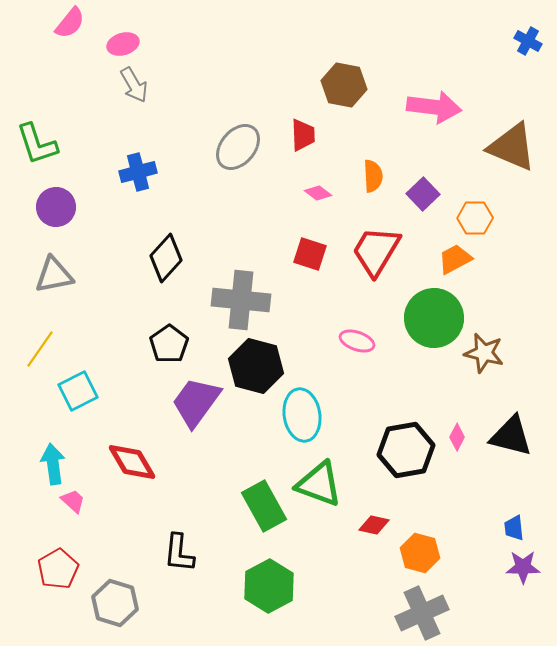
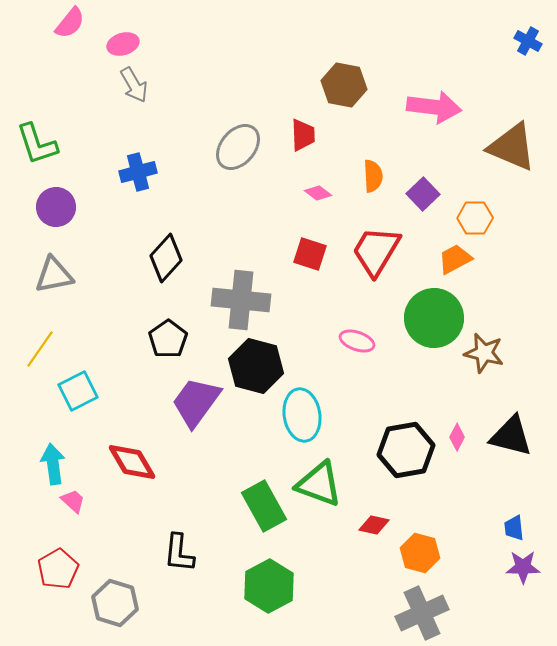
black pentagon at (169, 344): moved 1 px left, 5 px up
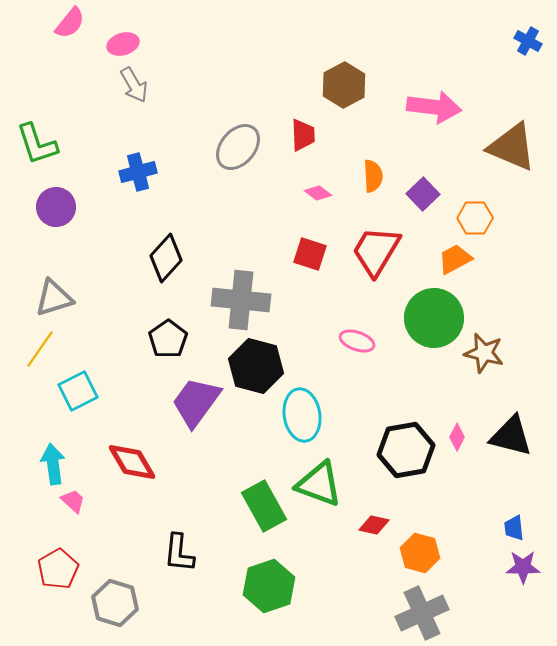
brown hexagon at (344, 85): rotated 21 degrees clockwise
gray triangle at (54, 275): moved 23 px down; rotated 6 degrees counterclockwise
green hexagon at (269, 586): rotated 9 degrees clockwise
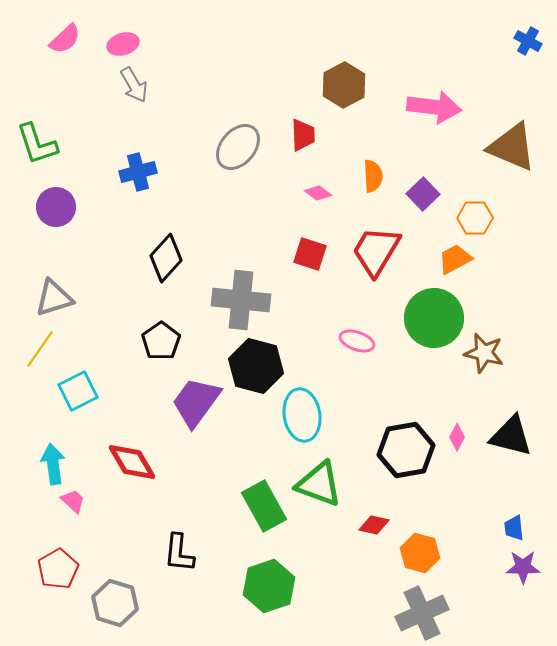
pink semicircle at (70, 23): moved 5 px left, 16 px down; rotated 8 degrees clockwise
black pentagon at (168, 339): moved 7 px left, 2 px down
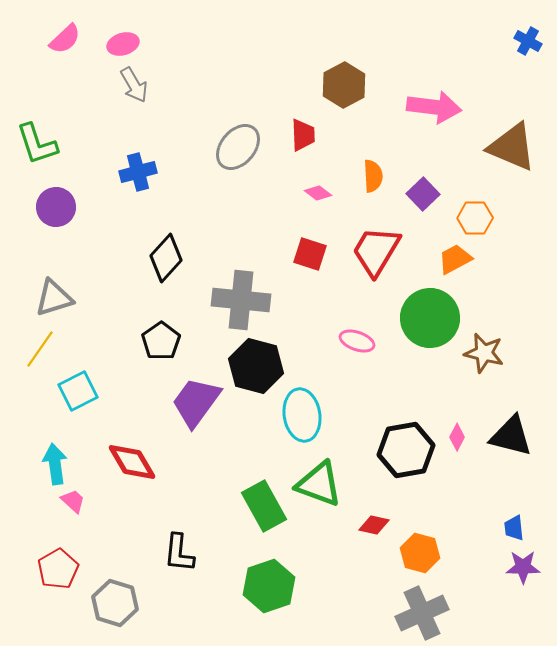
green circle at (434, 318): moved 4 px left
cyan arrow at (53, 464): moved 2 px right
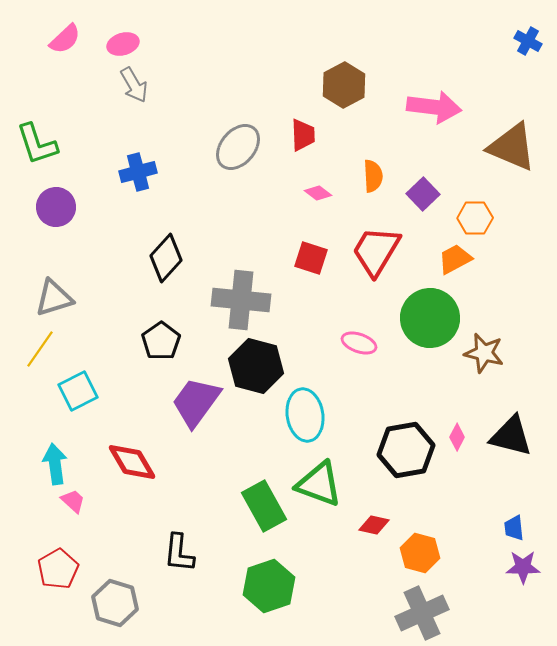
red square at (310, 254): moved 1 px right, 4 px down
pink ellipse at (357, 341): moved 2 px right, 2 px down
cyan ellipse at (302, 415): moved 3 px right
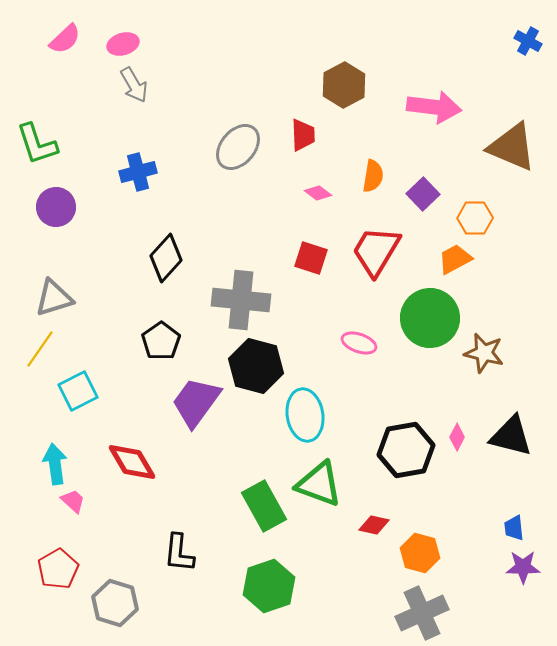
orange semicircle at (373, 176): rotated 12 degrees clockwise
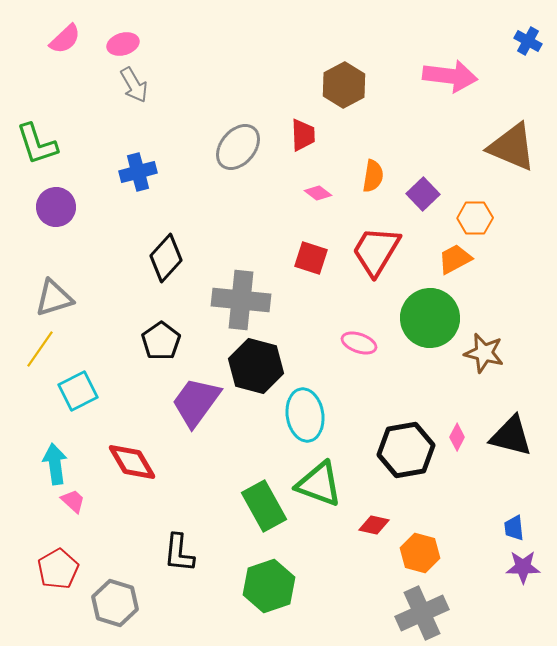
pink arrow at (434, 107): moved 16 px right, 31 px up
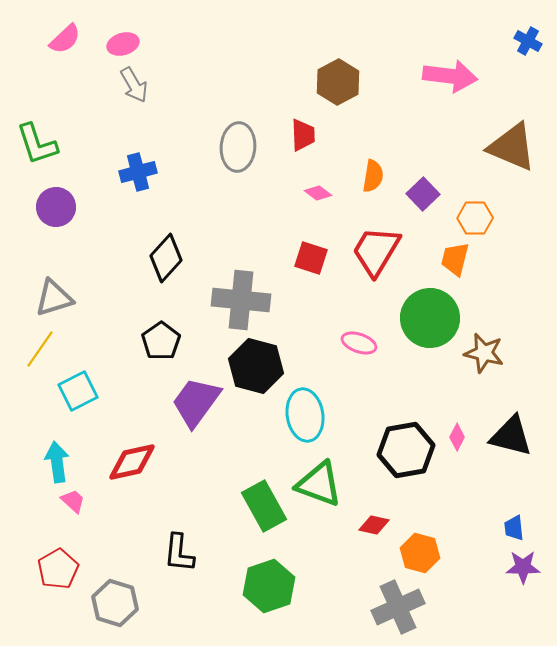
brown hexagon at (344, 85): moved 6 px left, 3 px up
gray ellipse at (238, 147): rotated 36 degrees counterclockwise
orange trapezoid at (455, 259): rotated 48 degrees counterclockwise
red diamond at (132, 462): rotated 72 degrees counterclockwise
cyan arrow at (55, 464): moved 2 px right, 2 px up
gray cross at (422, 613): moved 24 px left, 6 px up
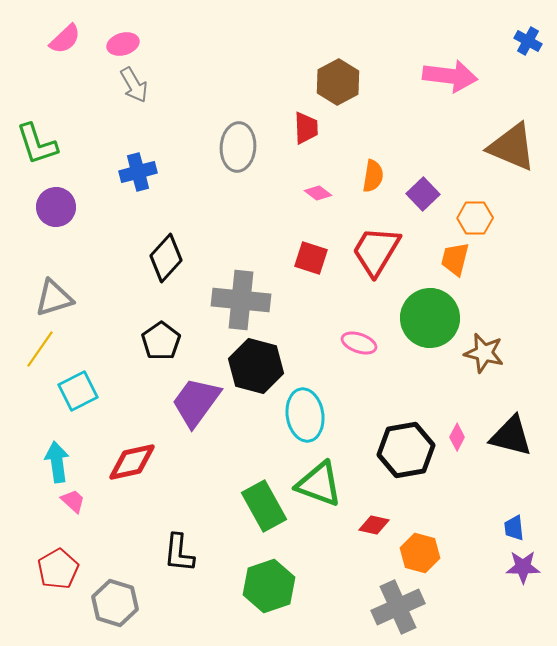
red trapezoid at (303, 135): moved 3 px right, 7 px up
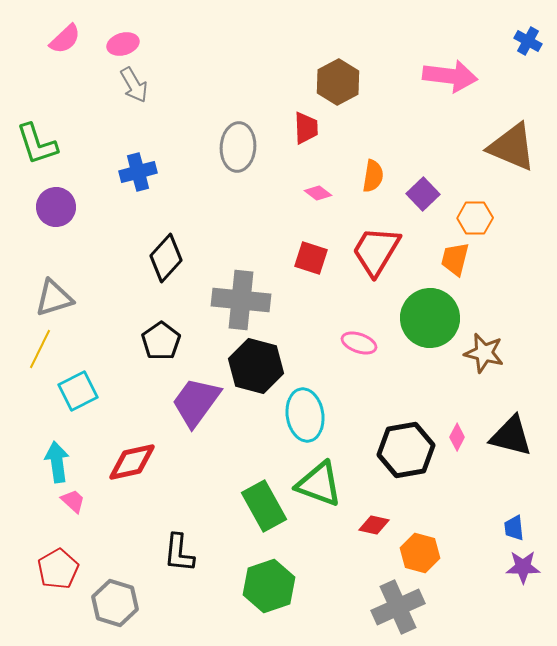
yellow line at (40, 349): rotated 9 degrees counterclockwise
